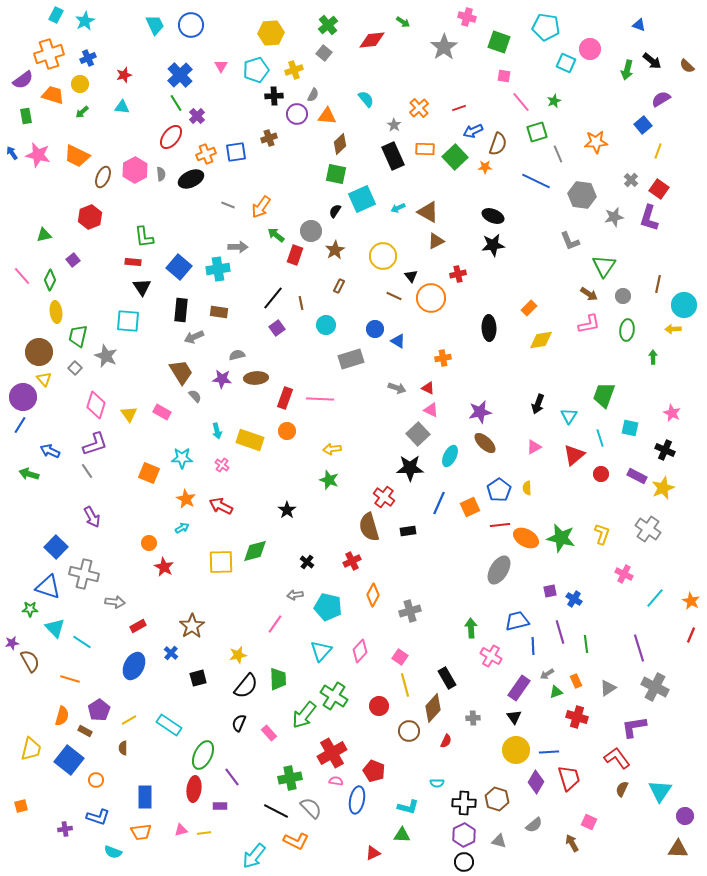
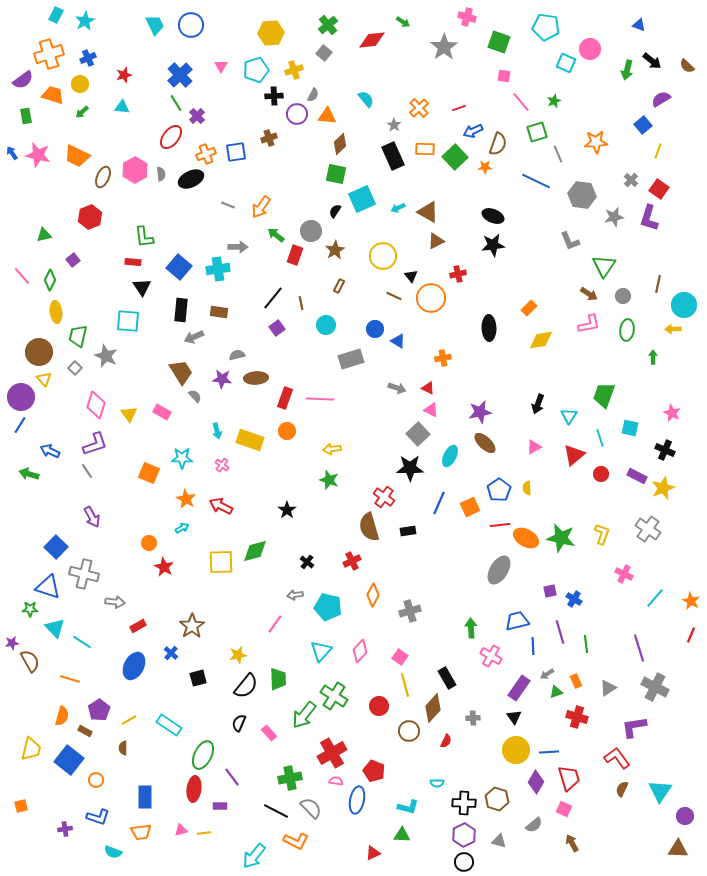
purple circle at (23, 397): moved 2 px left
pink square at (589, 822): moved 25 px left, 13 px up
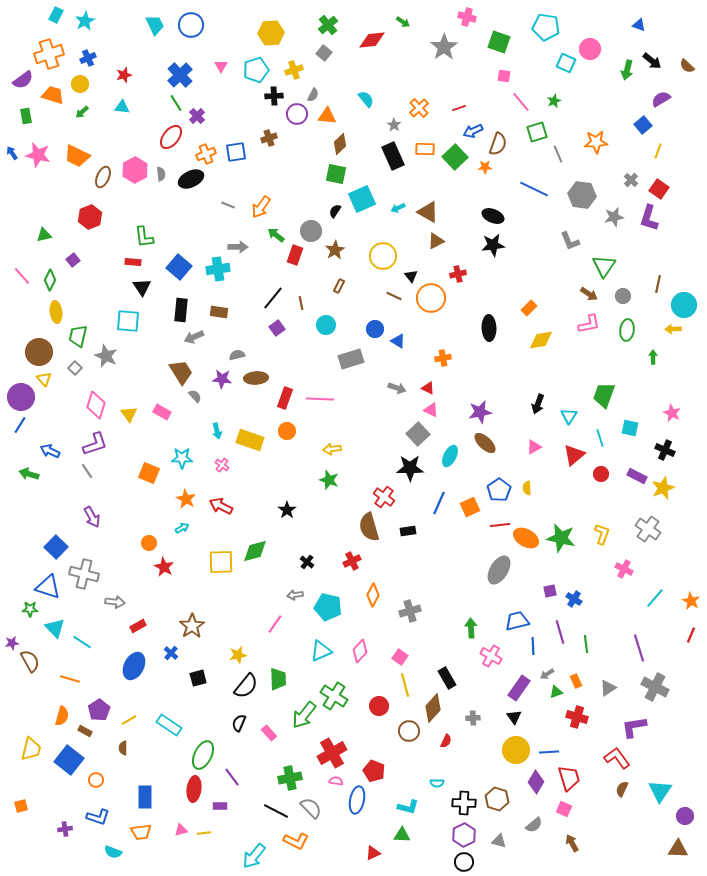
blue line at (536, 181): moved 2 px left, 8 px down
pink cross at (624, 574): moved 5 px up
cyan triangle at (321, 651): rotated 25 degrees clockwise
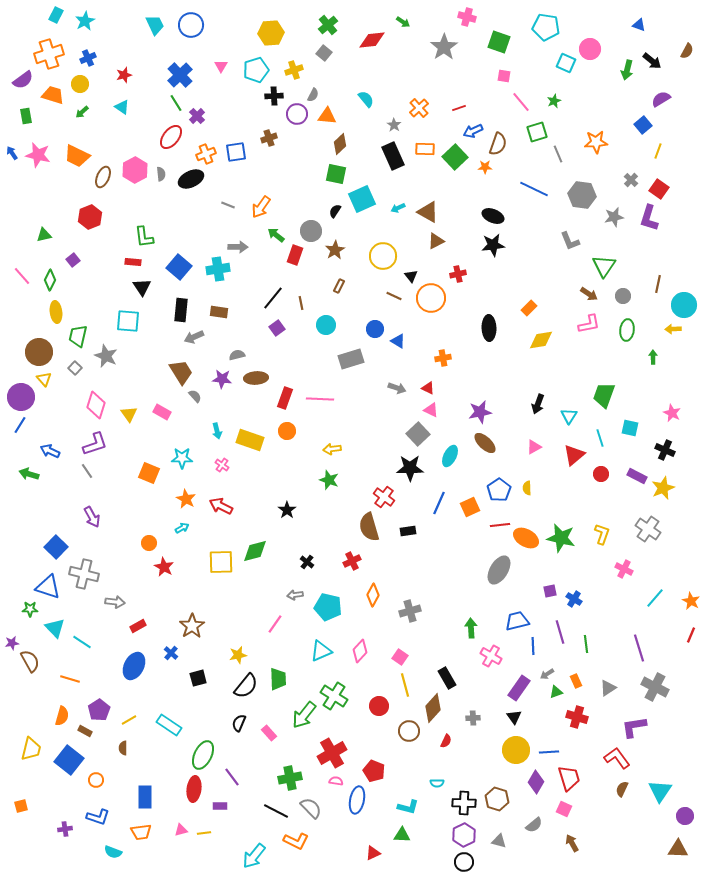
brown semicircle at (687, 66): moved 15 px up; rotated 105 degrees counterclockwise
cyan triangle at (122, 107): rotated 28 degrees clockwise
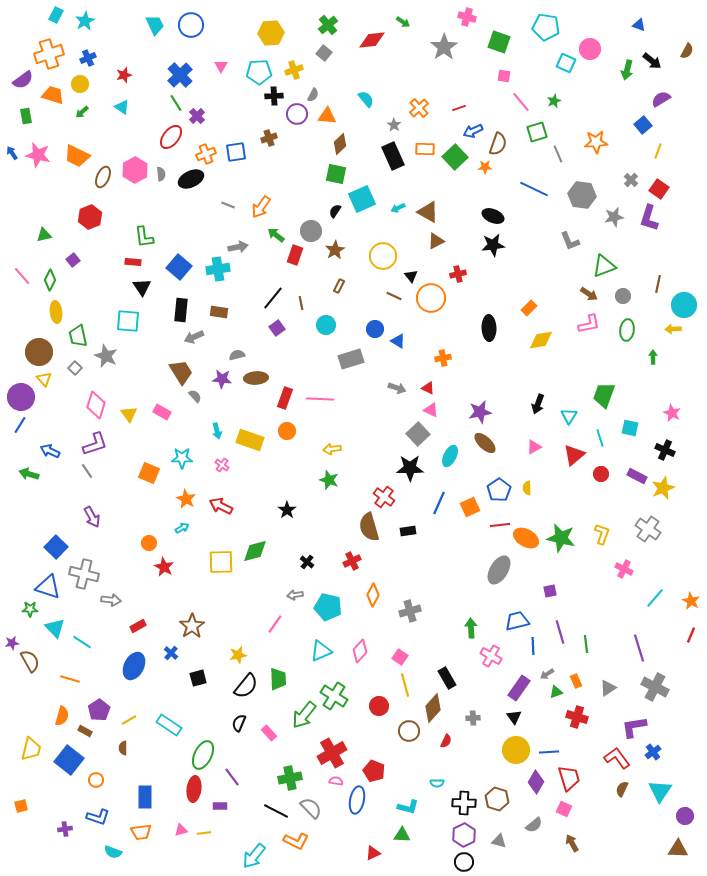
cyan pentagon at (256, 70): moved 3 px right, 2 px down; rotated 15 degrees clockwise
gray arrow at (238, 247): rotated 12 degrees counterclockwise
green triangle at (604, 266): rotated 35 degrees clockwise
green trapezoid at (78, 336): rotated 25 degrees counterclockwise
blue cross at (574, 599): moved 79 px right, 153 px down; rotated 21 degrees clockwise
gray arrow at (115, 602): moved 4 px left, 2 px up
